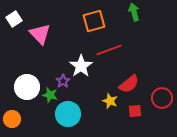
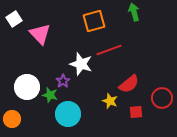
white star: moved 2 px up; rotated 20 degrees counterclockwise
red square: moved 1 px right, 1 px down
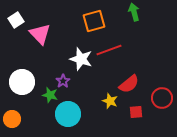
white square: moved 2 px right, 1 px down
white star: moved 5 px up
white circle: moved 5 px left, 5 px up
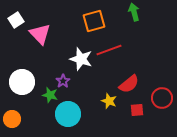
yellow star: moved 1 px left
red square: moved 1 px right, 2 px up
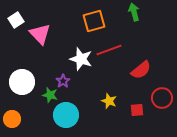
red semicircle: moved 12 px right, 14 px up
cyan circle: moved 2 px left, 1 px down
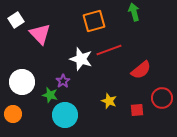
cyan circle: moved 1 px left
orange circle: moved 1 px right, 5 px up
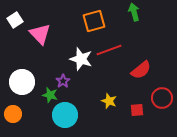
white square: moved 1 px left
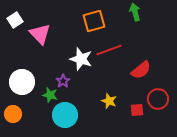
green arrow: moved 1 px right
red circle: moved 4 px left, 1 px down
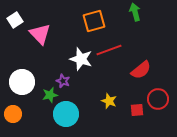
purple star: rotated 16 degrees counterclockwise
green star: rotated 28 degrees counterclockwise
cyan circle: moved 1 px right, 1 px up
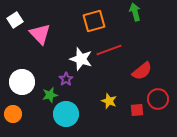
red semicircle: moved 1 px right, 1 px down
purple star: moved 3 px right, 2 px up; rotated 16 degrees clockwise
